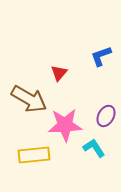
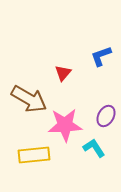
red triangle: moved 4 px right
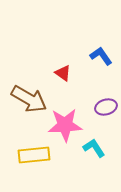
blue L-shape: rotated 75 degrees clockwise
red triangle: rotated 36 degrees counterclockwise
purple ellipse: moved 9 px up; rotated 45 degrees clockwise
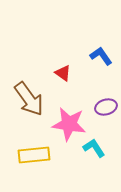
brown arrow: rotated 24 degrees clockwise
pink star: moved 4 px right, 1 px up; rotated 12 degrees clockwise
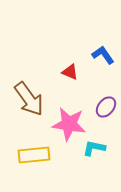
blue L-shape: moved 2 px right, 1 px up
red triangle: moved 7 px right, 1 px up; rotated 12 degrees counterclockwise
purple ellipse: rotated 35 degrees counterclockwise
cyan L-shape: rotated 45 degrees counterclockwise
